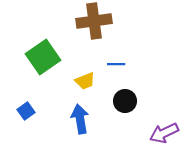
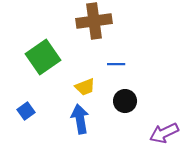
yellow trapezoid: moved 6 px down
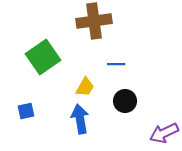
yellow trapezoid: rotated 40 degrees counterclockwise
blue square: rotated 24 degrees clockwise
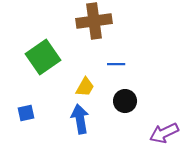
blue square: moved 2 px down
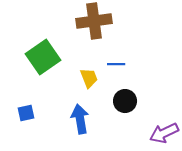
yellow trapezoid: moved 4 px right, 9 px up; rotated 50 degrees counterclockwise
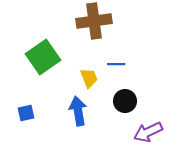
blue arrow: moved 2 px left, 8 px up
purple arrow: moved 16 px left, 1 px up
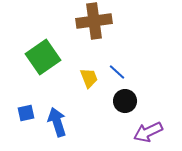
blue line: moved 1 px right, 8 px down; rotated 42 degrees clockwise
blue arrow: moved 21 px left, 11 px down; rotated 8 degrees counterclockwise
